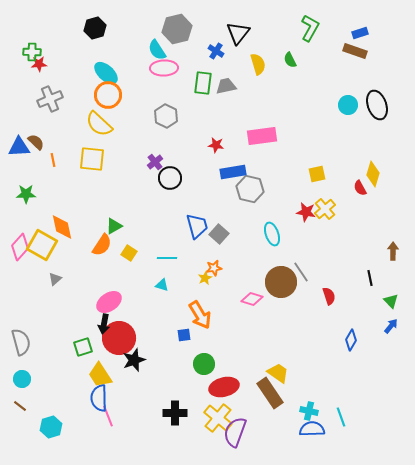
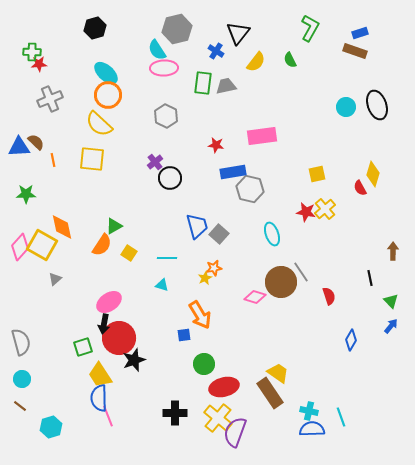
yellow semicircle at (258, 64): moved 2 px left, 2 px up; rotated 55 degrees clockwise
cyan circle at (348, 105): moved 2 px left, 2 px down
pink diamond at (252, 299): moved 3 px right, 2 px up
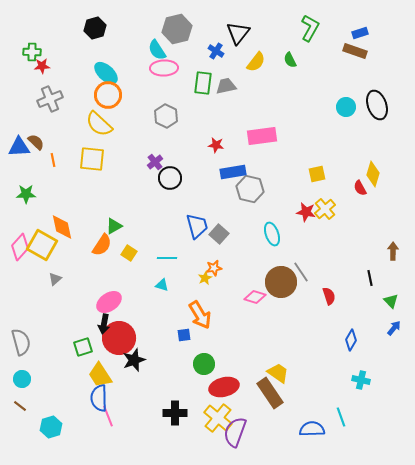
red star at (39, 64): moved 3 px right, 2 px down
blue arrow at (391, 326): moved 3 px right, 2 px down
cyan cross at (309, 411): moved 52 px right, 31 px up
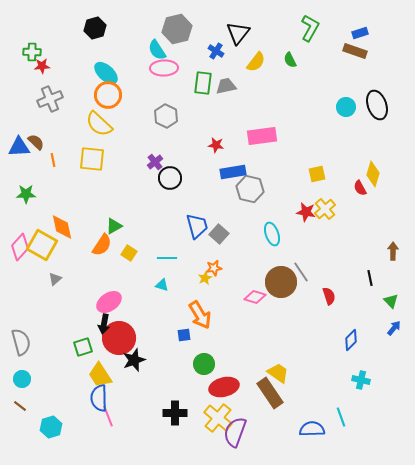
blue diamond at (351, 340): rotated 15 degrees clockwise
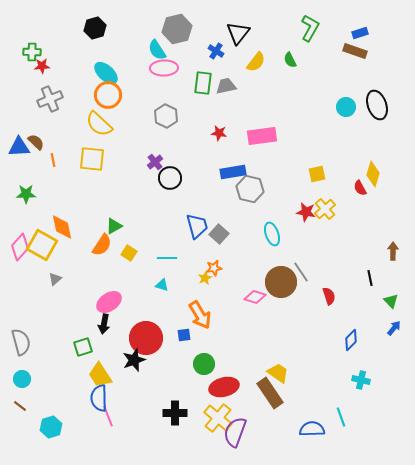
red star at (216, 145): moved 3 px right, 12 px up
red circle at (119, 338): moved 27 px right
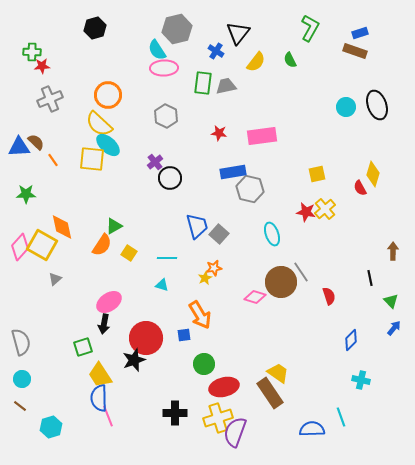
cyan ellipse at (106, 73): moved 2 px right, 72 px down
orange line at (53, 160): rotated 24 degrees counterclockwise
yellow cross at (218, 418): rotated 32 degrees clockwise
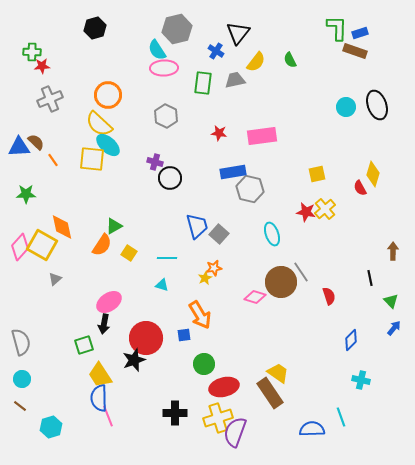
green L-shape at (310, 28): moved 27 px right; rotated 28 degrees counterclockwise
gray trapezoid at (226, 86): moved 9 px right, 6 px up
purple cross at (155, 162): rotated 35 degrees counterclockwise
green square at (83, 347): moved 1 px right, 2 px up
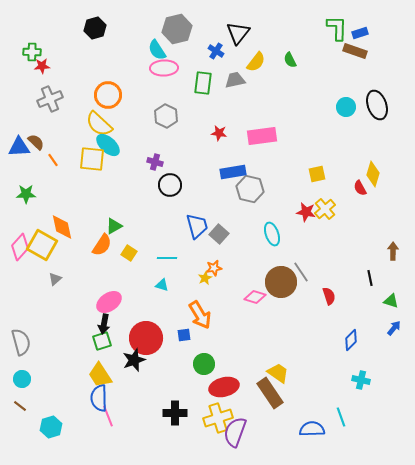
black circle at (170, 178): moved 7 px down
green triangle at (391, 301): rotated 28 degrees counterclockwise
green square at (84, 345): moved 18 px right, 4 px up
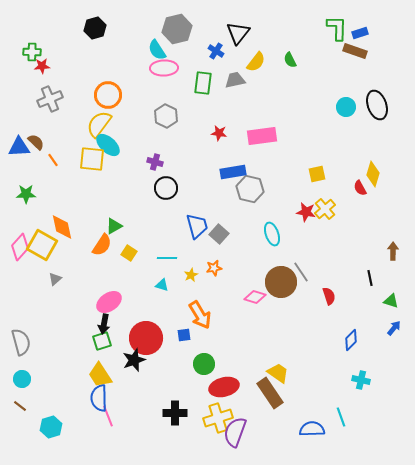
yellow semicircle at (99, 124): rotated 84 degrees clockwise
black circle at (170, 185): moved 4 px left, 3 px down
yellow star at (205, 278): moved 14 px left, 3 px up
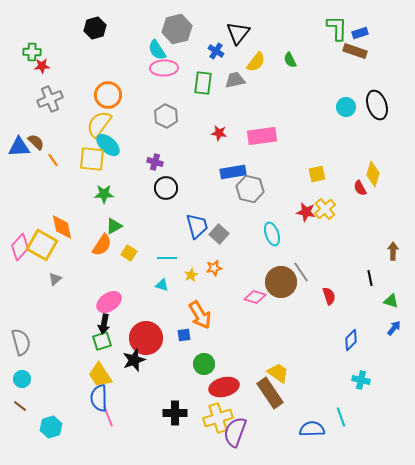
green star at (26, 194): moved 78 px right
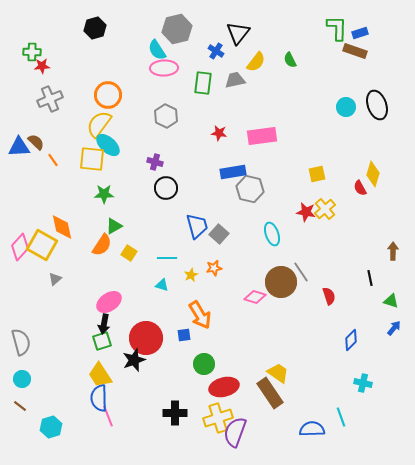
cyan cross at (361, 380): moved 2 px right, 3 px down
